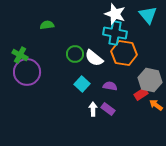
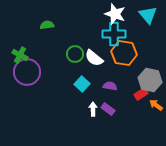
cyan cross: moved 1 px left, 1 px down; rotated 10 degrees counterclockwise
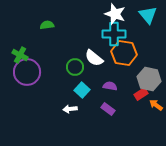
green circle: moved 13 px down
gray hexagon: moved 1 px left, 1 px up
cyan square: moved 6 px down
white arrow: moved 23 px left; rotated 96 degrees counterclockwise
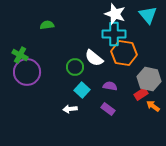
orange arrow: moved 3 px left, 1 px down
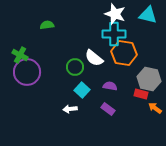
cyan triangle: rotated 36 degrees counterclockwise
red rectangle: rotated 48 degrees clockwise
orange arrow: moved 2 px right, 2 px down
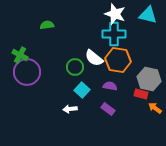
orange hexagon: moved 6 px left, 7 px down
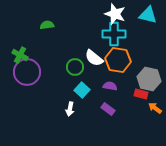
white arrow: rotated 72 degrees counterclockwise
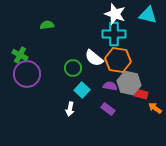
green circle: moved 2 px left, 1 px down
purple circle: moved 2 px down
gray hexagon: moved 20 px left, 4 px down
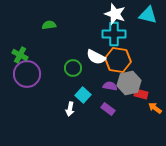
green semicircle: moved 2 px right
white semicircle: moved 2 px right, 1 px up; rotated 12 degrees counterclockwise
gray hexagon: rotated 25 degrees counterclockwise
cyan square: moved 1 px right, 5 px down
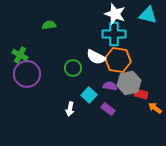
cyan square: moved 6 px right
